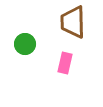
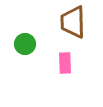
pink rectangle: rotated 15 degrees counterclockwise
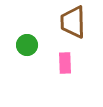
green circle: moved 2 px right, 1 px down
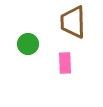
green circle: moved 1 px right, 1 px up
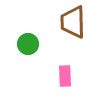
pink rectangle: moved 13 px down
